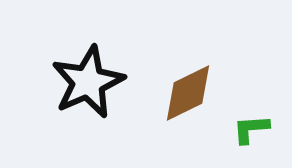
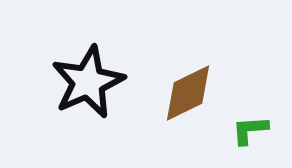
green L-shape: moved 1 px left, 1 px down
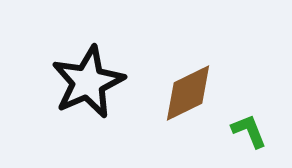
green L-shape: moved 1 px left, 1 px down; rotated 72 degrees clockwise
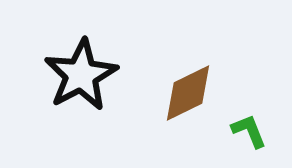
black star: moved 7 px left, 7 px up; rotated 4 degrees counterclockwise
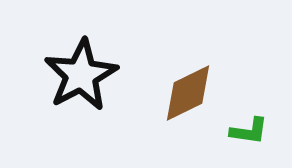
green L-shape: rotated 120 degrees clockwise
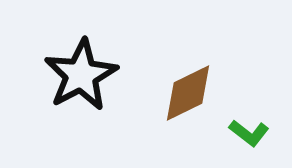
green L-shape: moved 2 px down; rotated 30 degrees clockwise
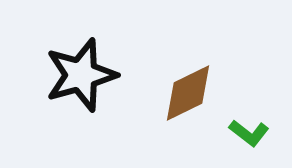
black star: rotated 12 degrees clockwise
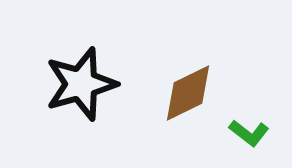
black star: moved 9 px down
